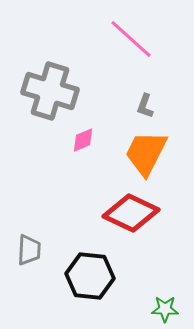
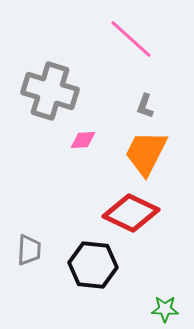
pink diamond: rotated 20 degrees clockwise
black hexagon: moved 3 px right, 11 px up
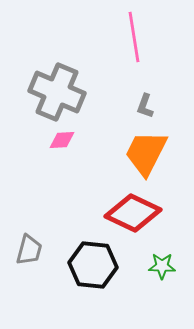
pink line: moved 3 px right, 2 px up; rotated 39 degrees clockwise
gray cross: moved 7 px right, 1 px down; rotated 6 degrees clockwise
pink diamond: moved 21 px left
red diamond: moved 2 px right
gray trapezoid: rotated 12 degrees clockwise
green star: moved 3 px left, 43 px up
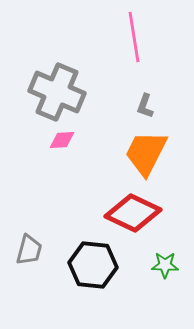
green star: moved 3 px right, 1 px up
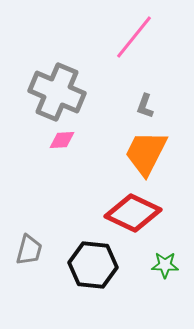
pink line: rotated 48 degrees clockwise
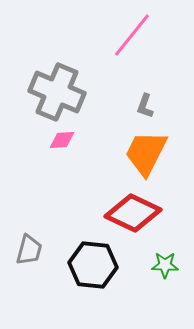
pink line: moved 2 px left, 2 px up
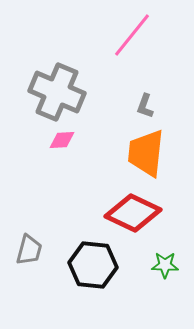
orange trapezoid: rotated 21 degrees counterclockwise
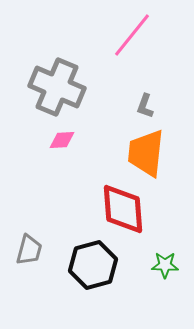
gray cross: moved 5 px up
red diamond: moved 10 px left, 4 px up; rotated 60 degrees clockwise
black hexagon: rotated 21 degrees counterclockwise
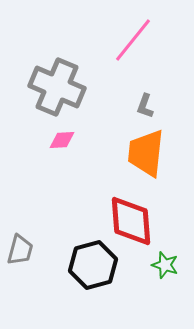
pink line: moved 1 px right, 5 px down
red diamond: moved 8 px right, 12 px down
gray trapezoid: moved 9 px left
green star: rotated 16 degrees clockwise
